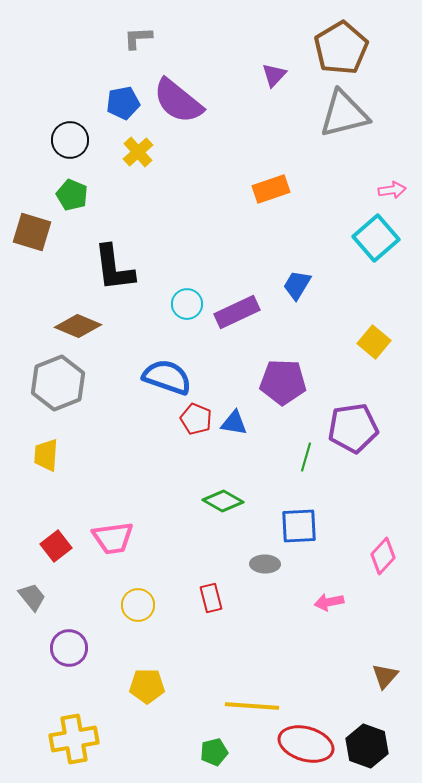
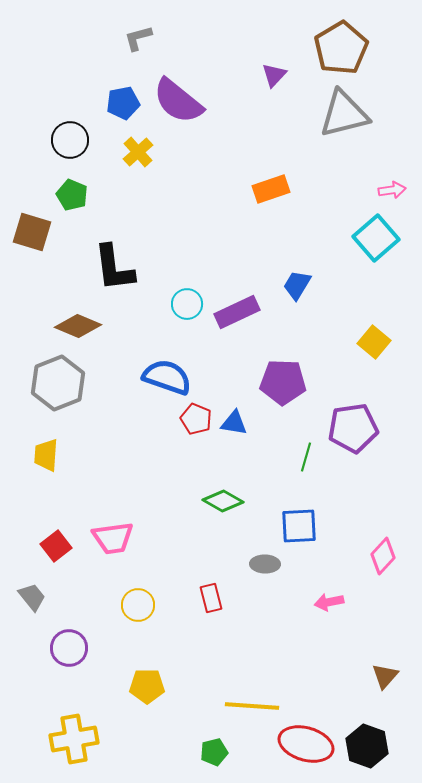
gray L-shape at (138, 38): rotated 12 degrees counterclockwise
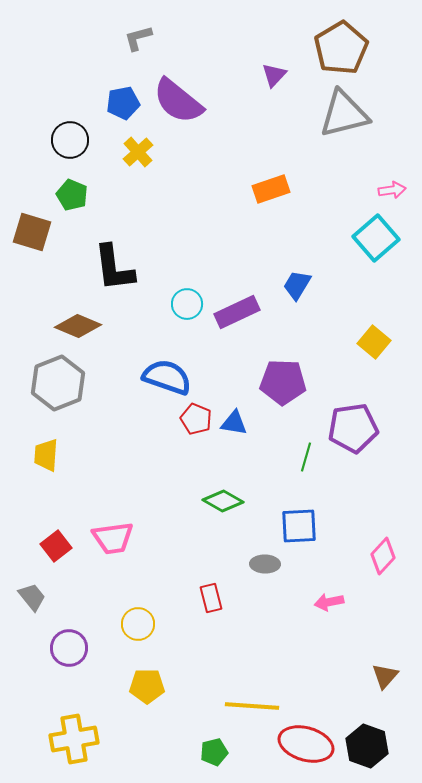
yellow circle at (138, 605): moved 19 px down
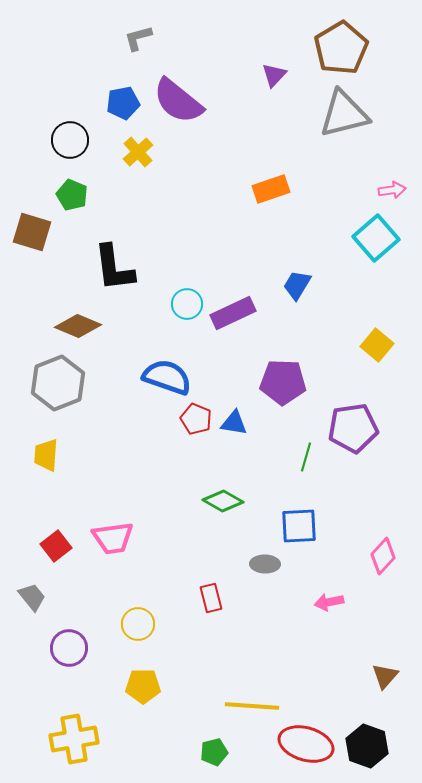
purple rectangle at (237, 312): moved 4 px left, 1 px down
yellow square at (374, 342): moved 3 px right, 3 px down
yellow pentagon at (147, 686): moved 4 px left
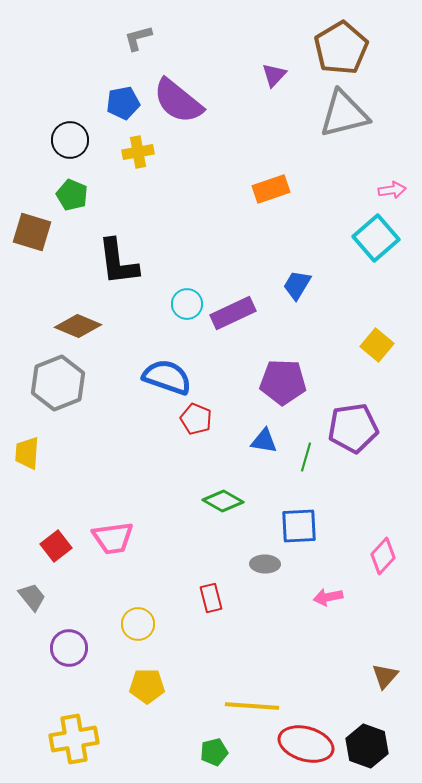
yellow cross at (138, 152): rotated 32 degrees clockwise
black L-shape at (114, 268): moved 4 px right, 6 px up
blue triangle at (234, 423): moved 30 px right, 18 px down
yellow trapezoid at (46, 455): moved 19 px left, 2 px up
pink arrow at (329, 602): moved 1 px left, 5 px up
yellow pentagon at (143, 686): moved 4 px right
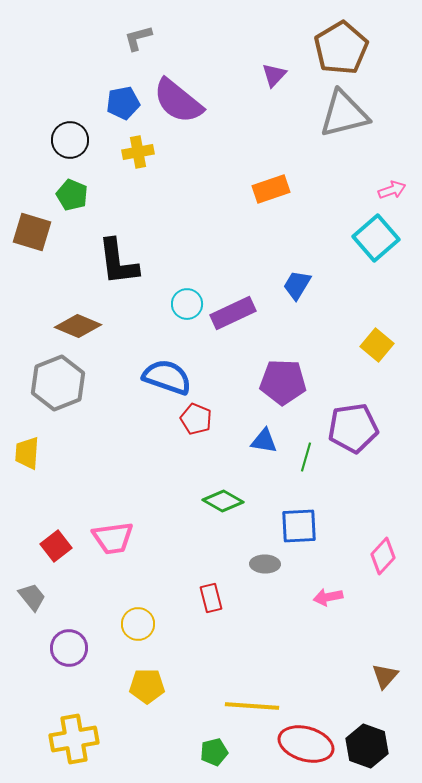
pink arrow at (392, 190): rotated 12 degrees counterclockwise
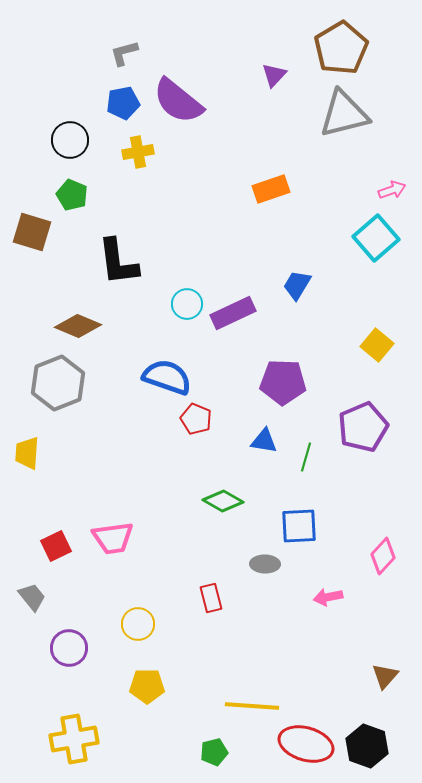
gray L-shape at (138, 38): moved 14 px left, 15 px down
purple pentagon at (353, 428): moved 10 px right, 1 px up; rotated 15 degrees counterclockwise
red square at (56, 546): rotated 12 degrees clockwise
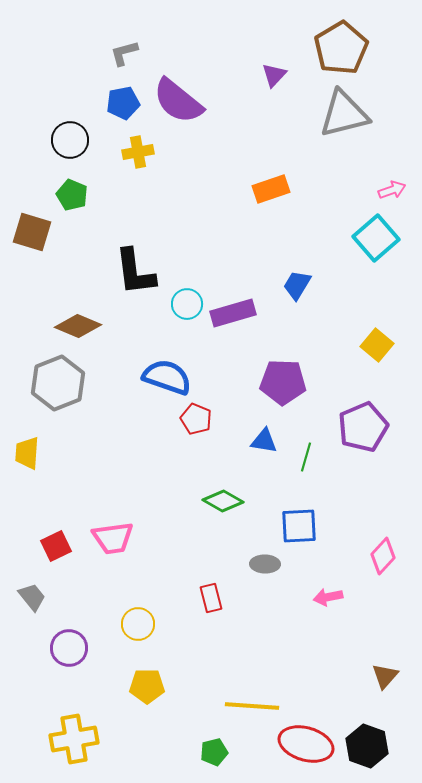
black L-shape at (118, 262): moved 17 px right, 10 px down
purple rectangle at (233, 313): rotated 9 degrees clockwise
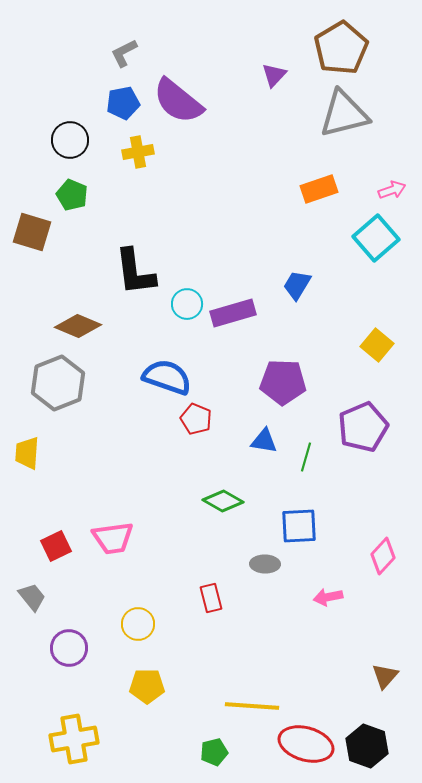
gray L-shape at (124, 53): rotated 12 degrees counterclockwise
orange rectangle at (271, 189): moved 48 px right
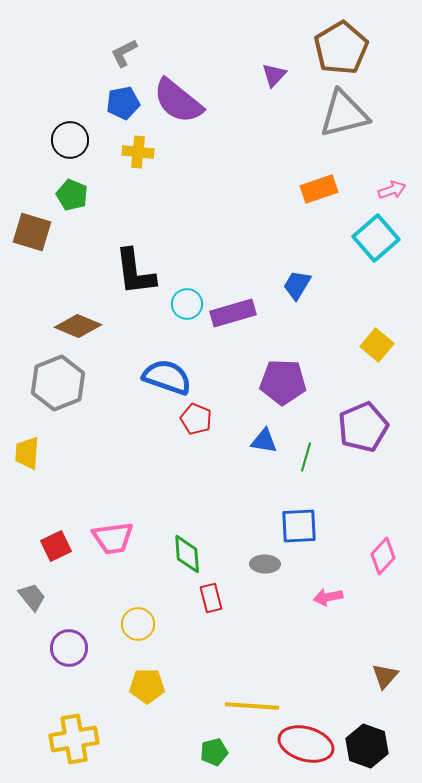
yellow cross at (138, 152): rotated 16 degrees clockwise
green diamond at (223, 501): moved 36 px left, 53 px down; rotated 57 degrees clockwise
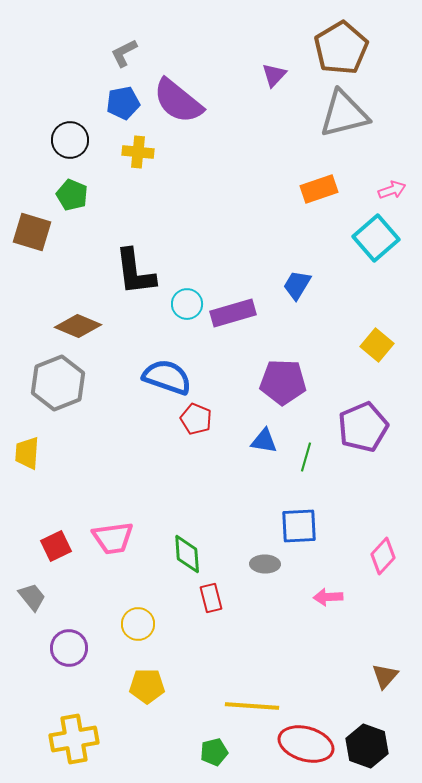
pink arrow at (328, 597): rotated 8 degrees clockwise
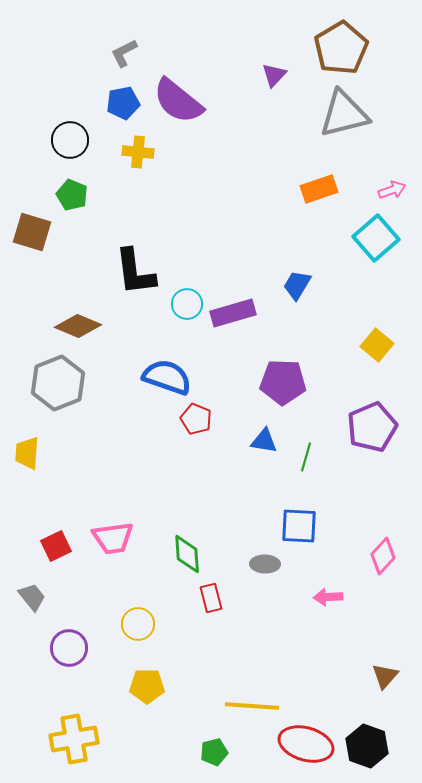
purple pentagon at (363, 427): moved 9 px right
blue square at (299, 526): rotated 6 degrees clockwise
